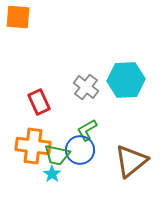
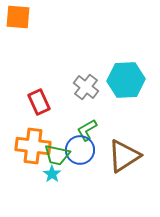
brown triangle: moved 7 px left, 5 px up; rotated 6 degrees clockwise
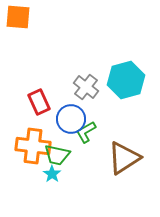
cyan hexagon: rotated 12 degrees counterclockwise
green L-shape: moved 1 px left, 2 px down
blue circle: moved 9 px left, 31 px up
brown triangle: moved 2 px down
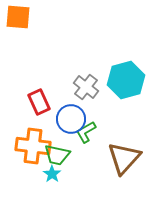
brown triangle: rotated 15 degrees counterclockwise
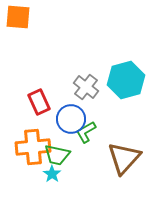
orange cross: moved 1 px down; rotated 12 degrees counterclockwise
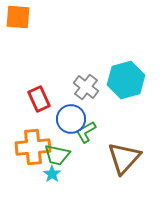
red rectangle: moved 3 px up
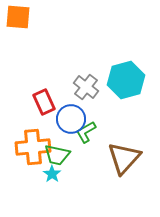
red rectangle: moved 5 px right, 3 px down
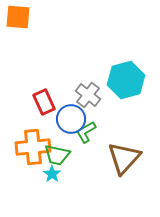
gray cross: moved 2 px right, 8 px down
